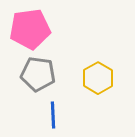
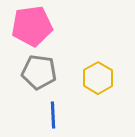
pink pentagon: moved 2 px right, 3 px up
gray pentagon: moved 1 px right, 2 px up
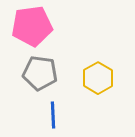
gray pentagon: moved 1 px right, 1 px down
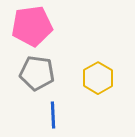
gray pentagon: moved 3 px left
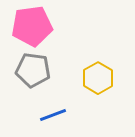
gray pentagon: moved 4 px left, 3 px up
blue line: rotated 72 degrees clockwise
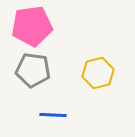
yellow hexagon: moved 5 px up; rotated 16 degrees clockwise
blue line: rotated 24 degrees clockwise
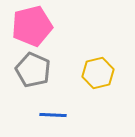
pink pentagon: rotated 6 degrees counterclockwise
gray pentagon: rotated 16 degrees clockwise
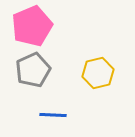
pink pentagon: rotated 9 degrees counterclockwise
gray pentagon: rotated 24 degrees clockwise
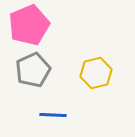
pink pentagon: moved 3 px left, 1 px up
yellow hexagon: moved 2 px left
